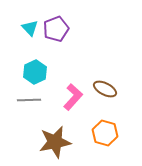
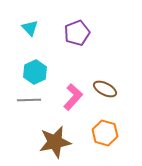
purple pentagon: moved 21 px right, 4 px down
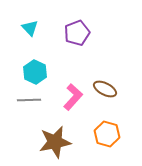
cyan hexagon: rotated 10 degrees counterclockwise
orange hexagon: moved 2 px right, 1 px down
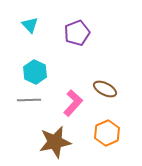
cyan triangle: moved 3 px up
pink L-shape: moved 6 px down
orange hexagon: moved 1 px up; rotated 20 degrees clockwise
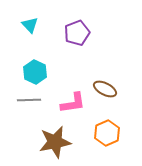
pink L-shape: rotated 40 degrees clockwise
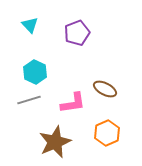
gray line: rotated 15 degrees counterclockwise
brown star: rotated 12 degrees counterclockwise
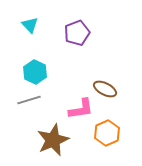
pink L-shape: moved 8 px right, 6 px down
brown star: moved 2 px left, 2 px up
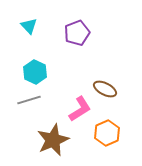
cyan triangle: moved 1 px left, 1 px down
pink L-shape: moved 1 px left; rotated 24 degrees counterclockwise
